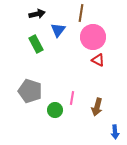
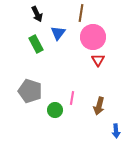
black arrow: rotated 77 degrees clockwise
blue triangle: moved 3 px down
red triangle: rotated 32 degrees clockwise
brown arrow: moved 2 px right, 1 px up
blue arrow: moved 1 px right, 1 px up
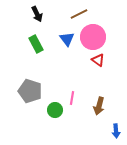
brown line: moved 2 px left, 1 px down; rotated 54 degrees clockwise
blue triangle: moved 9 px right, 6 px down; rotated 14 degrees counterclockwise
red triangle: rotated 24 degrees counterclockwise
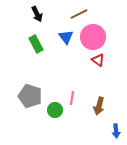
blue triangle: moved 1 px left, 2 px up
gray pentagon: moved 5 px down
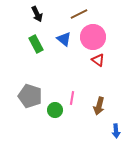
blue triangle: moved 2 px left, 2 px down; rotated 14 degrees counterclockwise
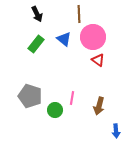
brown line: rotated 66 degrees counterclockwise
green rectangle: rotated 66 degrees clockwise
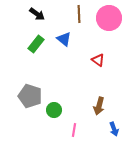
black arrow: rotated 28 degrees counterclockwise
pink circle: moved 16 px right, 19 px up
pink line: moved 2 px right, 32 px down
green circle: moved 1 px left
blue arrow: moved 2 px left, 2 px up; rotated 16 degrees counterclockwise
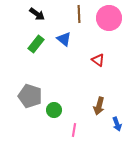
blue arrow: moved 3 px right, 5 px up
